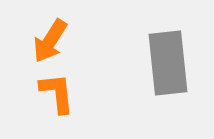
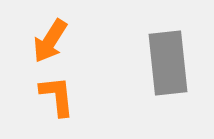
orange L-shape: moved 3 px down
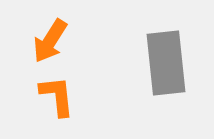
gray rectangle: moved 2 px left
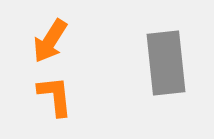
orange L-shape: moved 2 px left
